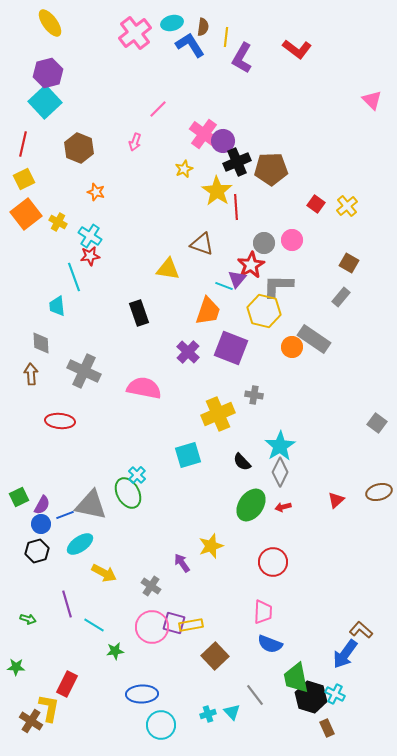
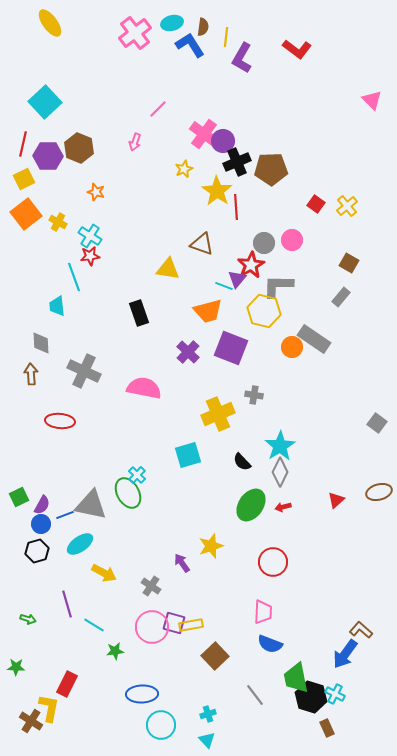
purple hexagon at (48, 73): moved 83 px down; rotated 16 degrees clockwise
orange trapezoid at (208, 311): rotated 56 degrees clockwise
cyan triangle at (232, 712): moved 25 px left, 28 px down
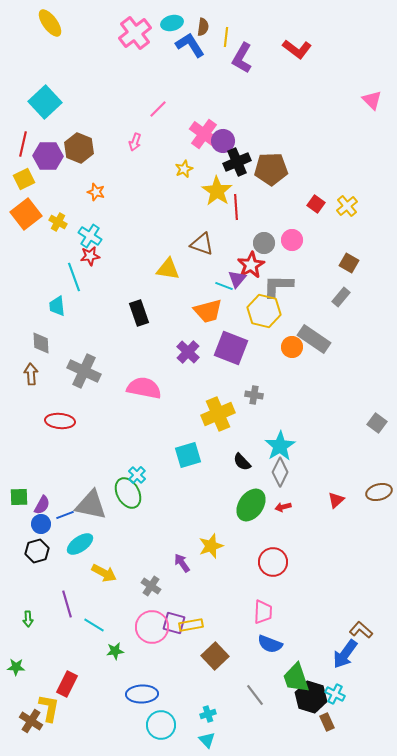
green square at (19, 497): rotated 24 degrees clockwise
green arrow at (28, 619): rotated 70 degrees clockwise
green trapezoid at (296, 678): rotated 8 degrees counterclockwise
brown rectangle at (327, 728): moved 6 px up
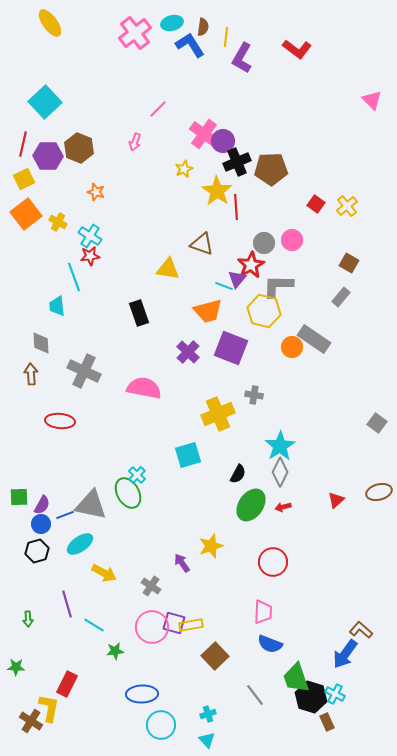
black semicircle at (242, 462): moved 4 px left, 12 px down; rotated 108 degrees counterclockwise
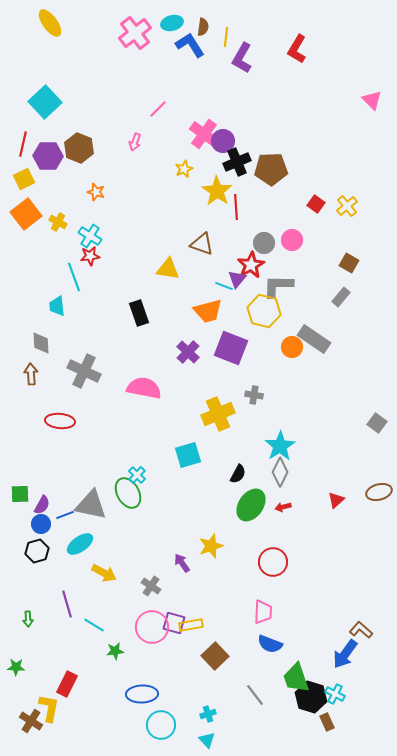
red L-shape at (297, 49): rotated 84 degrees clockwise
green square at (19, 497): moved 1 px right, 3 px up
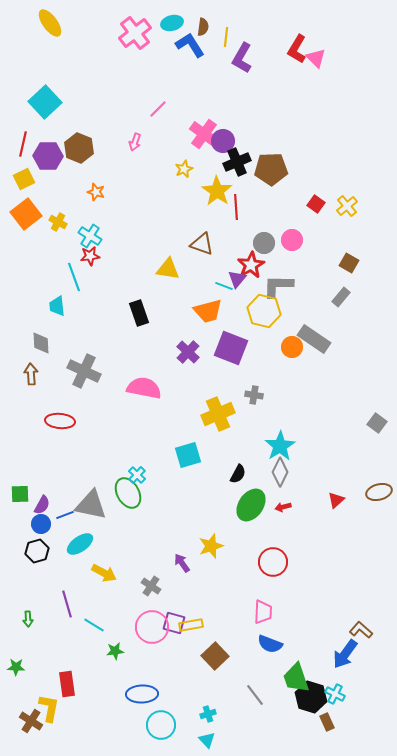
pink triangle at (372, 100): moved 56 px left, 42 px up
red rectangle at (67, 684): rotated 35 degrees counterclockwise
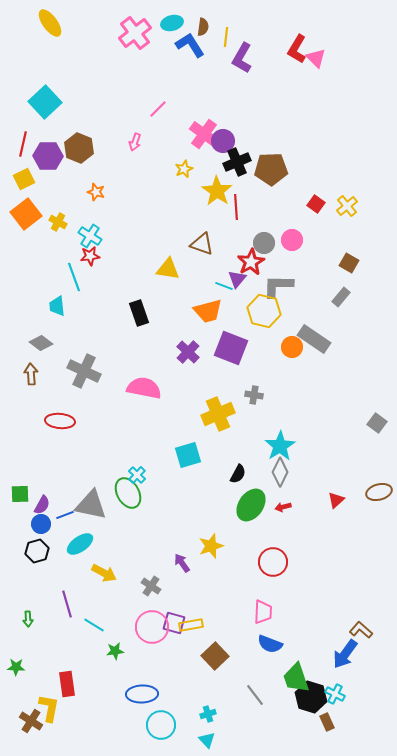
red star at (251, 265): moved 3 px up
gray diamond at (41, 343): rotated 50 degrees counterclockwise
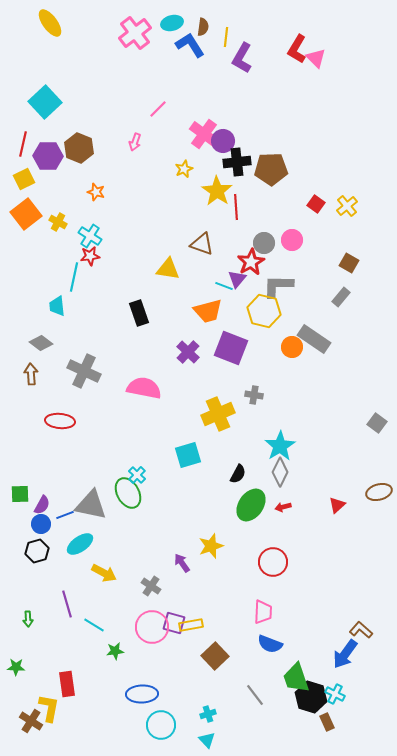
black cross at (237, 162): rotated 16 degrees clockwise
cyan line at (74, 277): rotated 32 degrees clockwise
red triangle at (336, 500): moved 1 px right, 5 px down
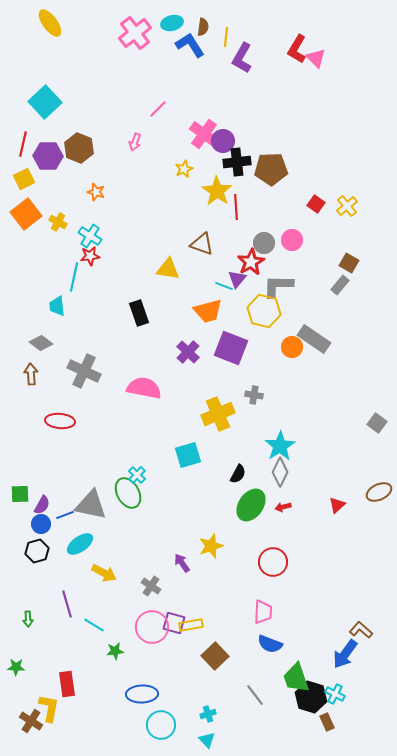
gray rectangle at (341, 297): moved 1 px left, 12 px up
brown ellipse at (379, 492): rotated 10 degrees counterclockwise
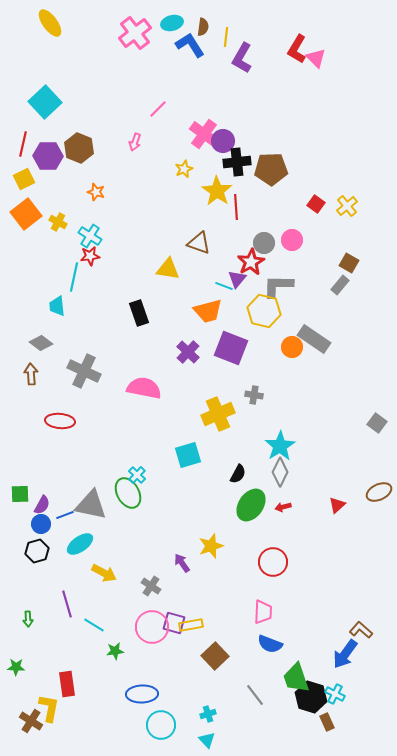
brown triangle at (202, 244): moved 3 px left, 1 px up
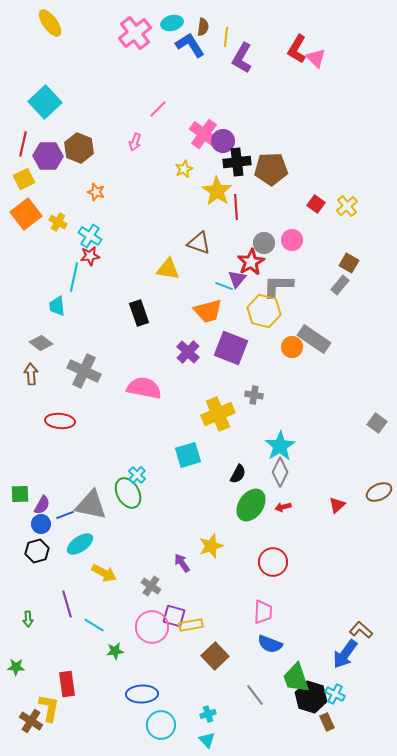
purple square at (174, 623): moved 7 px up
